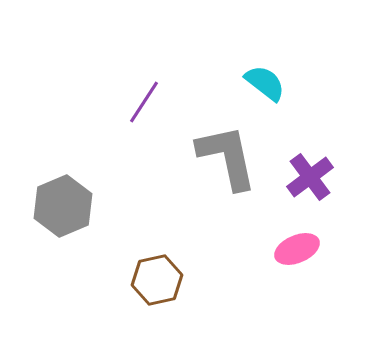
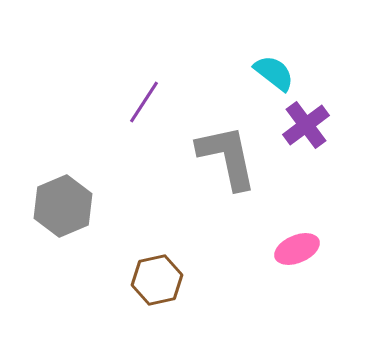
cyan semicircle: moved 9 px right, 10 px up
purple cross: moved 4 px left, 52 px up
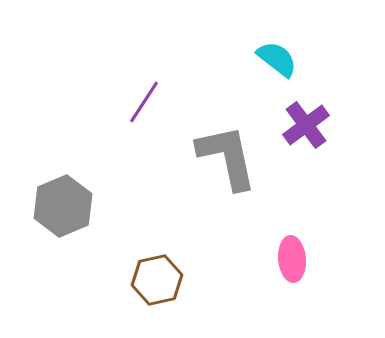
cyan semicircle: moved 3 px right, 14 px up
pink ellipse: moved 5 px left, 10 px down; rotated 72 degrees counterclockwise
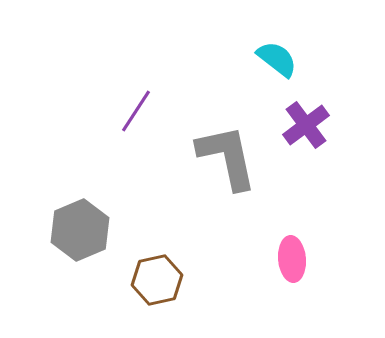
purple line: moved 8 px left, 9 px down
gray hexagon: moved 17 px right, 24 px down
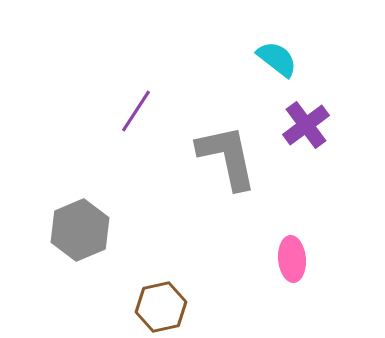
brown hexagon: moved 4 px right, 27 px down
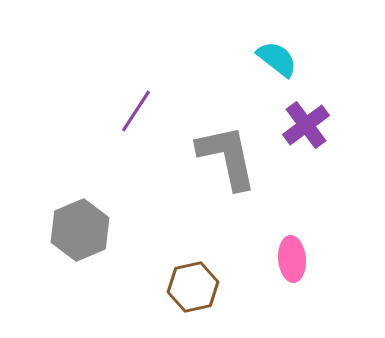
brown hexagon: moved 32 px right, 20 px up
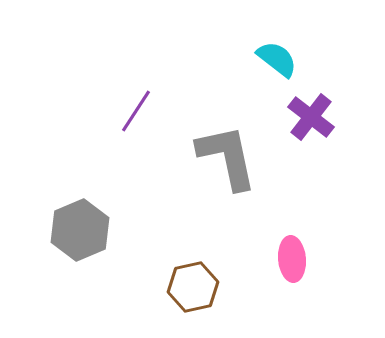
purple cross: moved 5 px right, 8 px up; rotated 15 degrees counterclockwise
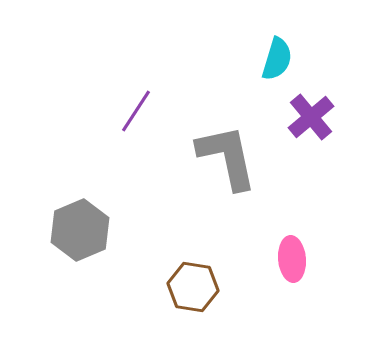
cyan semicircle: rotated 69 degrees clockwise
purple cross: rotated 12 degrees clockwise
brown hexagon: rotated 21 degrees clockwise
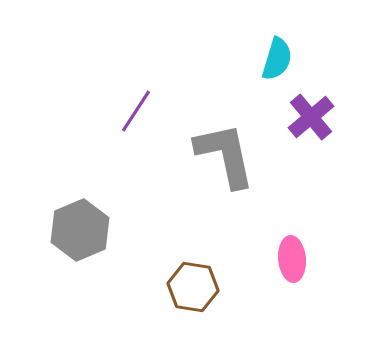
gray L-shape: moved 2 px left, 2 px up
